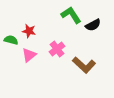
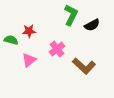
green L-shape: rotated 60 degrees clockwise
black semicircle: moved 1 px left
red star: rotated 16 degrees counterclockwise
pink triangle: moved 5 px down
brown L-shape: moved 1 px down
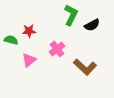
brown L-shape: moved 1 px right, 1 px down
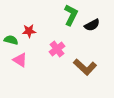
pink triangle: moved 9 px left; rotated 49 degrees counterclockwise
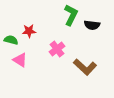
black semicircle: rotated 35 degrees clockwise
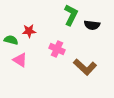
pink cross: rotated 28 degrees counterclockwise
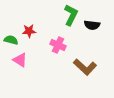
pink cross: moved 1 px right, 4 px up
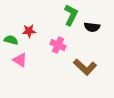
black semicircle: moved 2 px down
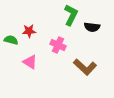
pink triangle: moved 10 px right, 2 px down
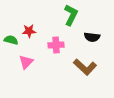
black semicircle: moved 10 px down
pink cross: moved 2 px left; rotated 28 degrees counterclockwise
pink triangle: moved 4 px left; rotated 42 degrees clockwise
